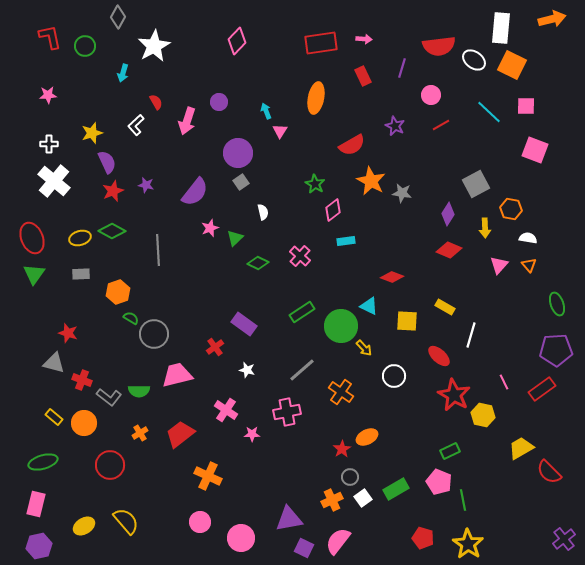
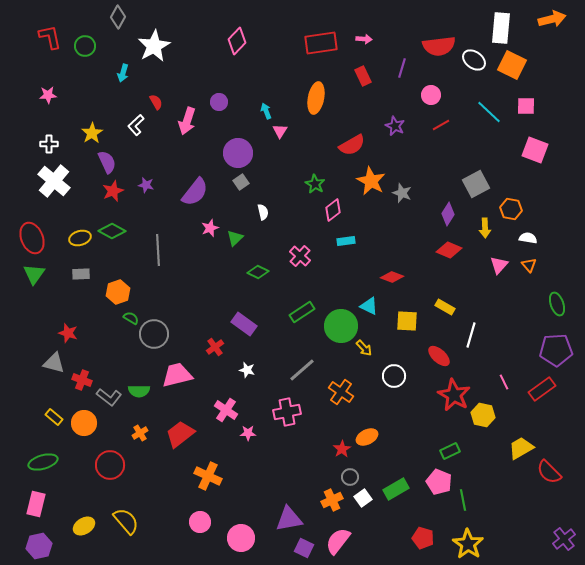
yellow star at (92, 133): rotated 15 degrees counterclockwise
gray star at (402, 193): rotated 12 degrees clockwise
green diamond at (258, 263): moved 9 px down
pink star at (252, 434): moved 4 px left, 1 px up
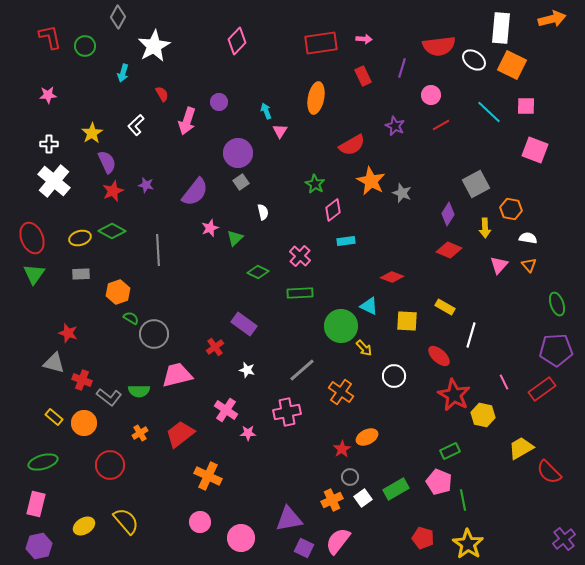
red semicircle at (156, 102): moved 6 px right, 8 px up
green rectangle at (302, 312): moved 2 px left, 19 px up; rotated 30 degrees clockwise
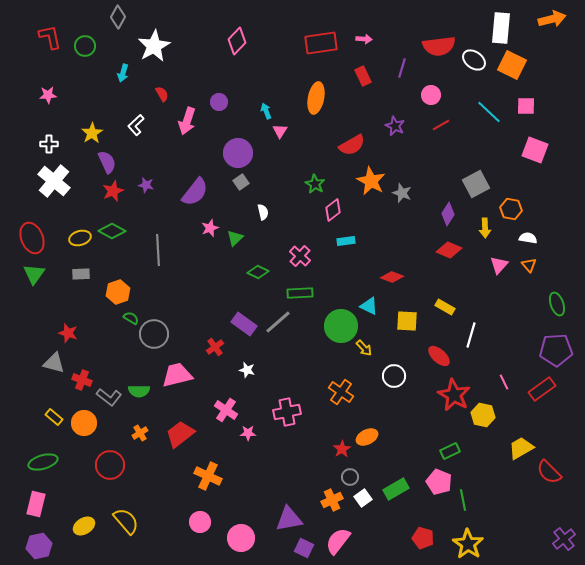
gray line at (302, 370): moved 24 px left, 48 px up
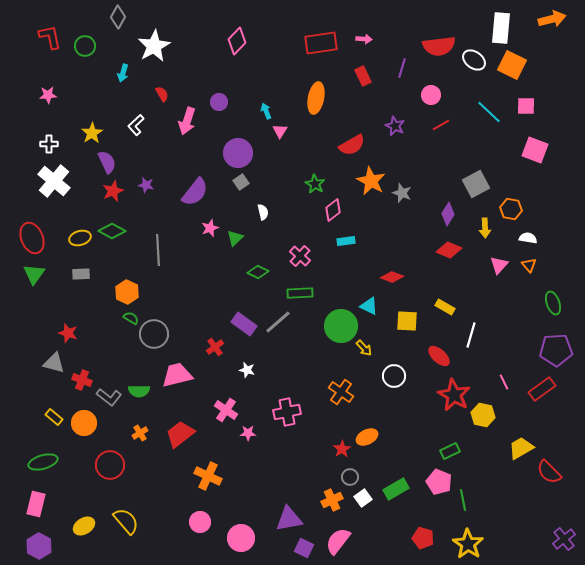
orange hexagon at (118, 292): moved 9 px right; rotated 15 degrees counterclockwise
green ellipse at (557, 304): moved 4 px left, 1 px up
purple hexagon at (39, 546): rotated 20 degrees counterclockwise
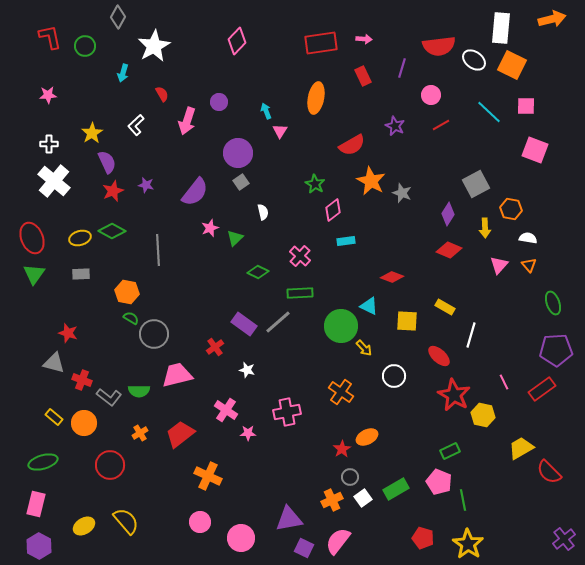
orange hexagon at (127, 292): rotated 15 degrees counterclockwise
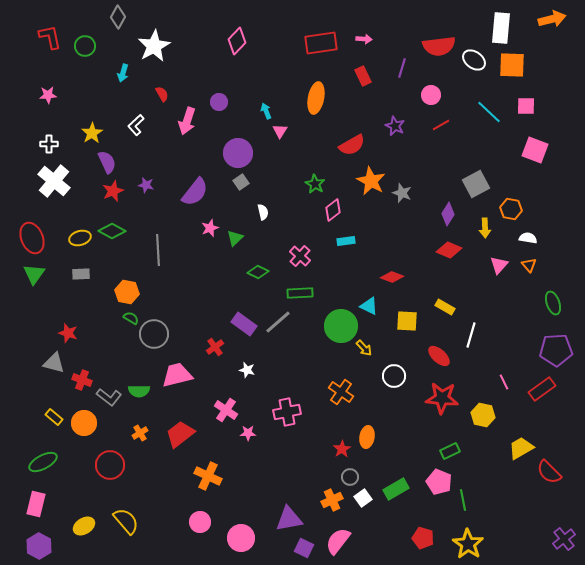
orange square at (512, 65): rotated 24 degrees counterclockwise
red star at (454, 395): moved 12 px left, 3 px down; rotated 24 degrees counterclockwise
orange ellipse at (367, 437): rotated 55 degrees counterclockwise
green ellipse at (43, 462): rotated 12 degrees counterclockwise
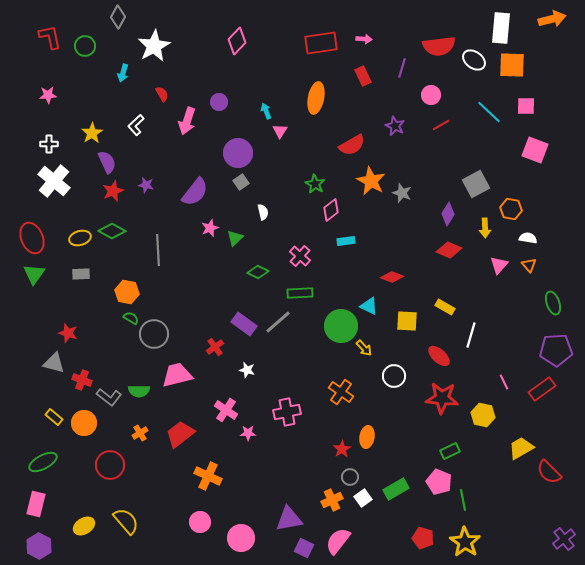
pink diamond at (333, 210): moved 2 px left
yellow star at (468, 544): moved 3 px left, 2 px up
